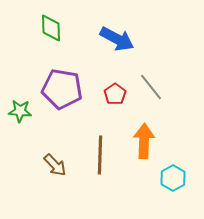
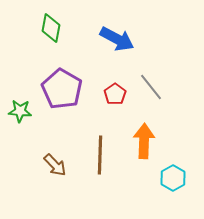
green diamond: rotated 12 degrees clockwise
purple pentagon: rotated 21 degrees clockwise
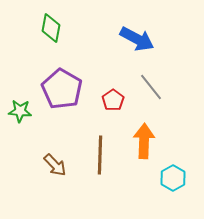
blue arrow: moved 20 px right
red pentagon: moved 2 px left, 6 px down
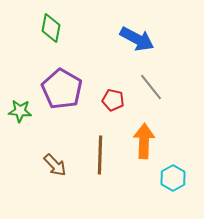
red pentagon: rotated 25 degrees counterclockwise
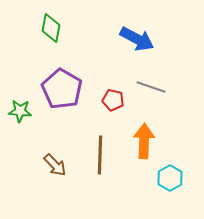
gray line: rotated 32 degrees counterclockwise
cyan hexagon: moved 3 px left
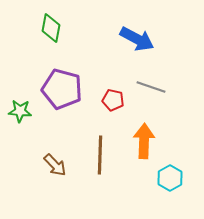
purple pentagon: rotated 15 degrees counterclockwise
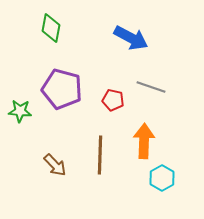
blue arrow: moved 6 px left, 1 px up
cyan hexagon: moved 8 px left
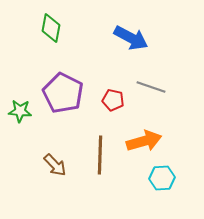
purple pentagon: moved 1 px right, 4 px down; rotated 12 degrees clockwise
orange arrow: rotated 72 degrees clockwise
cyan hexagon: rotated 25 degrees clockwise
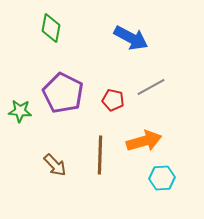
gray line: rotated 48 degrees counterclockwise
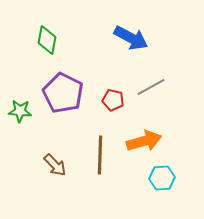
green diamond: moved 4 px left, 12 px down
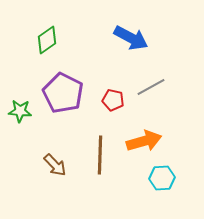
green diamond: rotated 44 degrees clockwise
